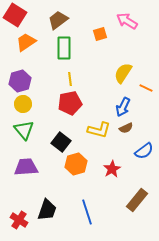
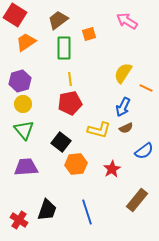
orange square: moved 11 px left
orange hexagon: rotated 10 degrees clockwise
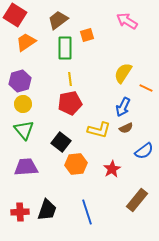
orange square: moved 2 px left, 1 px down
green rectangle: moved 1 px right
red cross: moved 1 px right, 8 px up; rotated 36 degrees counterclockwise
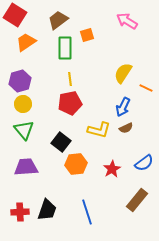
blue semicircle: moved 12 px down
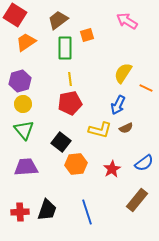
blue arrow: moved 5 px left, 2 px up
yellow L-shape: moved 1 px right
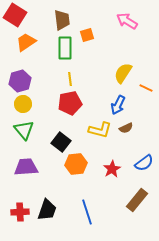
brown trapezoid: moved 4 px right; rotated 120 degrees clockwise
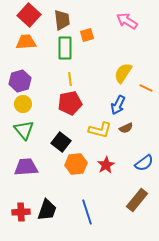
red square: moved 14 px right; rotated 10 degrees clockwise
orange trapezoid: rotated 30 degrees clockwise
red star: moved 6 px left, 4 px up
red cross: moved 1 px right
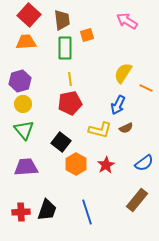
orange hexagon: rotated 25 degrees counterclockwise
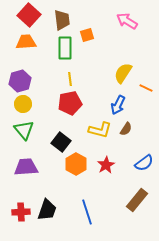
brown semicircle: moved 1 px down; rotated 32 degrees counterclockwise
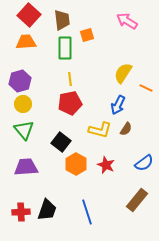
red star: rotated 18 degrees counterclockwise
